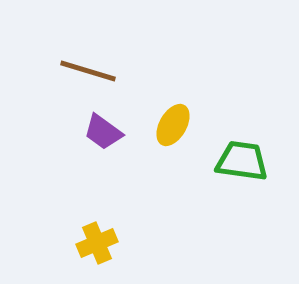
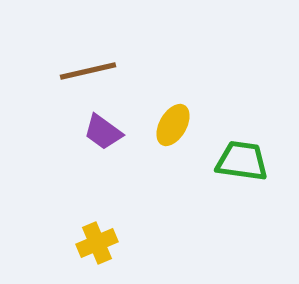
brown line: rotated 30 degrees counterclockwise
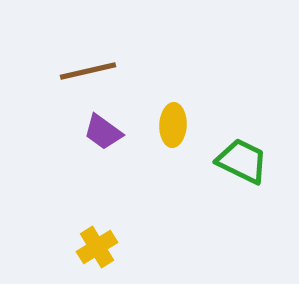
yellow ellipse: rotated 27 degrees counterclockwise
green trapezoid: rotated 18 degrees clockwise
yellow cross: moved 4 px down; rotated 9 degrees counterclockwise
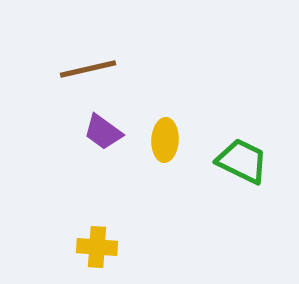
brown line: moved 2 px up
yellow ellipse: moved 8 px left, 15 px down
yellow cross: rotated 36 degrees clockwise
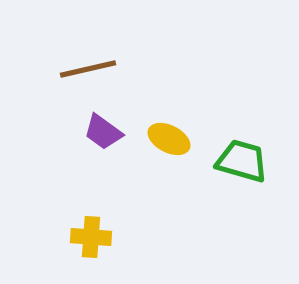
yellow ellipse: moved 4 px right, 1 px up; rotated 66 degrees counterclockwise
green trapezoid: rotated 10 degrees counterclockwise
yellow cross: moved 6 px left, 10 px up
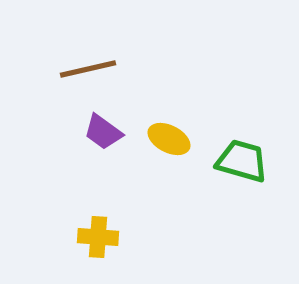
yellow cross: moved 7 px right
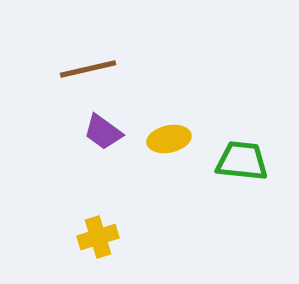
yellow ellipse: rotated 39 degrees counterclockwise
green trapezoid: rotated 10 degrees counterclockwise
yellow cross: rotated 21 degrees counterclockwise
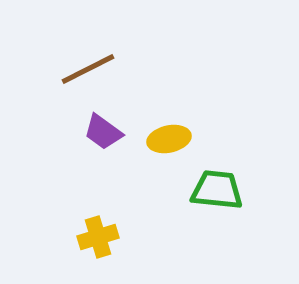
brown line: rotated 14 degrees counterclockwise
green trapezoid: moved 25 px left, 29 px down
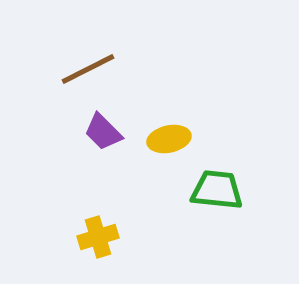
purple trapezoid: rotated 9 degrees clockwise
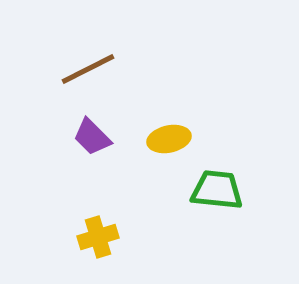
purple trapezoid: moved 11 px left, 5 px down
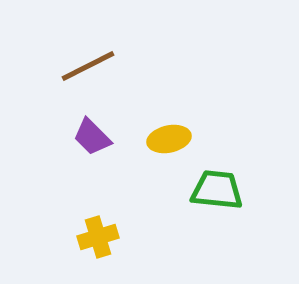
brown line: moved 3 px up
